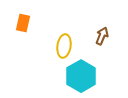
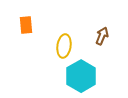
orange rectangle: moved 3 px right, 2 px down; rotated 18 degrees counterclockwise
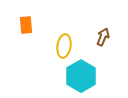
brown arrow: moved 1 px right, 1 px down
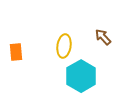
orange rectangle: moved 10 px left, 27 px down
brown arrow: rotated 66 degrees counterclockwise
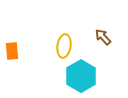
orange rectangle: moved 4 px left, 1 px up
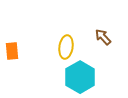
yellow ellipse: moved 2 px right, 1 px down
cyan hexagon: moved 1 px left, 1 px down
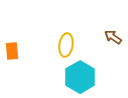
brown arrow: moved 10 px right; rotated 12 degrees counterclockwise
yellow ellipse: moved 2 px up
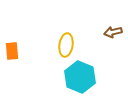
brown arrow: moved 5 px up; rotated 48 degrees counterclockwise
cyan hexagon: rotated 8 degrees counterclockwise
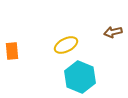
yellow ellipse: rotated 55 degrees clockwise
